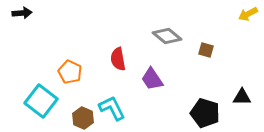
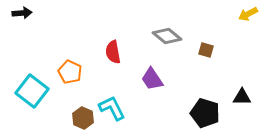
red semicircle: moved 5 px left, 7 px up
cyan square: moved 9 px left, 10 px up
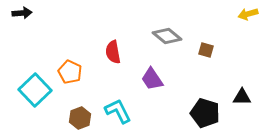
yellow arrow: rotated 12 degrees clockwise
cyan square: moved 3 px right, 1 px up; rotated 8 degrees clockwise
cyan L-shape: moved 6 px right, 3 px down
brown hexagon: moved 3 px left; rotated 15 degrees clockwise
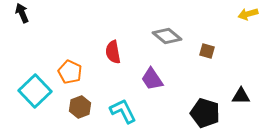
black arrow: rotated 108 degrees counterclockwise
brown square: moved 1 px right, 1 px down
cyan square: moved 1 px down
black triangle: moved 1 px left, 1 px up
cyan L-shape: moved 5 px right
brown hexagon: moved 11 px up
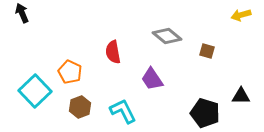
yellow arrow: moved 7 px left, 1 px down
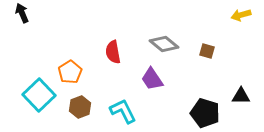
gray diamond: moved 3 px left, 8 px down
orange pentagon: rotated 15 degrees clockwise
cyan square: moved 4 px right, 4 px down
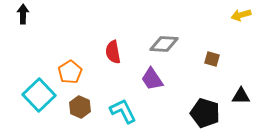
black arrow: moved 1 px right, 1 px down; rotated 24 degrees clockwise
gray diamond: rotated 36 degrees counterclockwise
brown square: moved 5 px right, 8 px down
brown hexagon: rotated 15 degrees counterclockwise
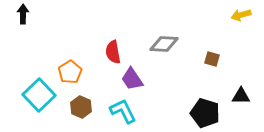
purple trapezoid: moved 20 px left
brown hexagon: moved 1 px right
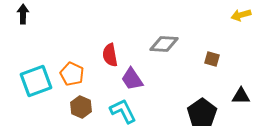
red semicircle: moved 3 px left, 3 px down
orange pentagon: moved 2 px right, 2 px down; rotated 15 degrees counterclockwise
cyan square: moved 3 px left, 14 px up; rotated 24 degrees clockwise
black pentagon: moved 3 px left; rotated 20 degrees clockwise
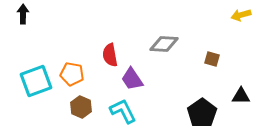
orange pentagon: rotated 15 degrees counterclockwise
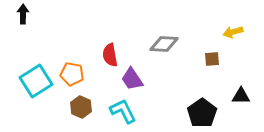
yellow arrow: moved 8 px left, 17 px down
brown square: rotated 21 degrees counterclockwise
cyan square: rotated 12 degrees counterclockwise
